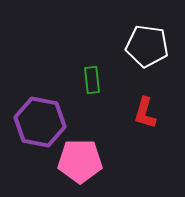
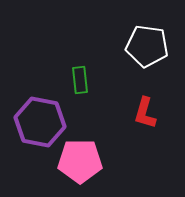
green rectangle: moved 12 px left
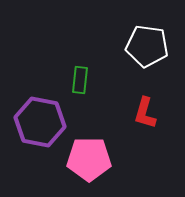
green rectangle: rotated 12 degrees clockwise
pink pentagon: moved 9 px right, 2 px up
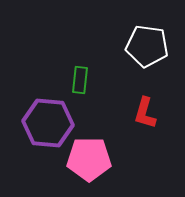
purple hexagon: moved 8 px right, 1 px down; rotated 6 degrees counterclockwise
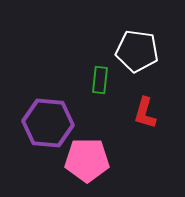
white pentagon: moved 10 px left, 5 px down
green rectangle: moved 20 px right
pink pentagon: moved 2 px left, 1 px down
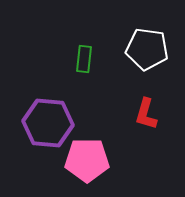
white pentagon: moved 10 px right, 2 px up
green rectangle: moved 16 px left, 21 px up
red L-shape: moved 1 px right, 1 px down
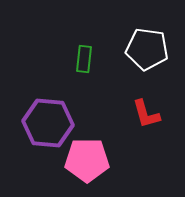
red L-shape: rotated 32 degrees counterclockwise
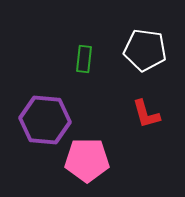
white pentagon: moved 2 px left, 1 px down
purple hexagon: moved 3 px left, 3 px up
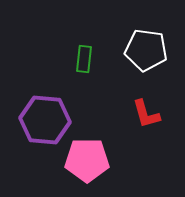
white pentagon: moved 1 px right
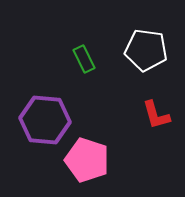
green rectangle: rotated 32 degrees counterclockwise
red L-shape: moved 10 px right, 1 px down
pink pentagon: rotated 18 degrees clockwise
